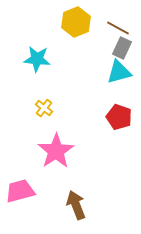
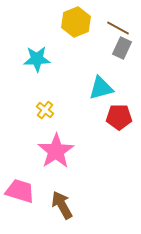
cyan star: rotated 8 degrees counterclockwise
cyan triangle: moved 18 px left, 16 px down
yellow cross: moved 1 px right, 2 px down
red pentagon: rotated 20 degrees counterclockwise
pink trapezoid: rotated 32 degrees clockwise
brown arrow: moved 14 px left; rotated 8 degrees counterclockwise
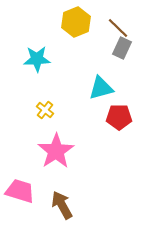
brown line: rotated 15 degrees clockwise
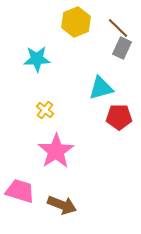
brown arrow: rotated 140 degrees clockwise
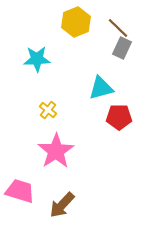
yellow cross: moved 3 px right
brown arrow: rotated 112 degrees clockwise
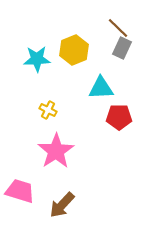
yellow hexagon: moved 2 px left, 28 px down
cyan triangle: rotated 12 degrees clockwise
yellow cross: rotated 12 degrees counterclockwise
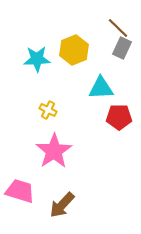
pink star: moved 2 px left
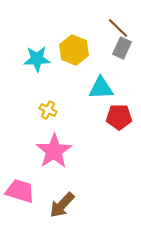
yellow hexagon: rotated 16 degrees counterclockwise
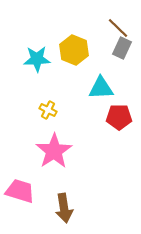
brown arrow: moved 2 px right, 3 px down; rotated 52 degrees counterclockwise
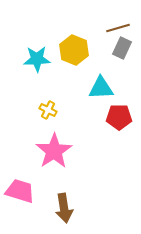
brown line: rotated 60 degrees counterclockwise
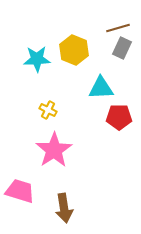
pink star: moved 1 px up
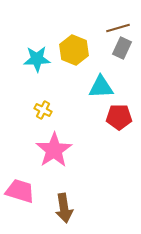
cyan triangle: moved 1 px up
yellow cross: moved 5 px left
